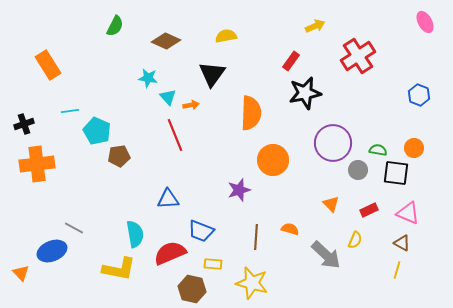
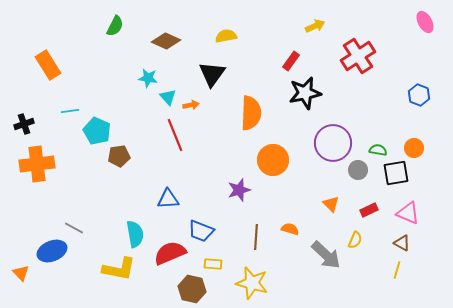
black square at (396, 173): rotated 16 degrees counterclockwise
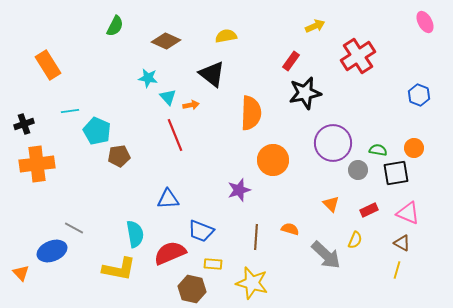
black triangle at (212, 74): rotated 28 degrees counterclockwise
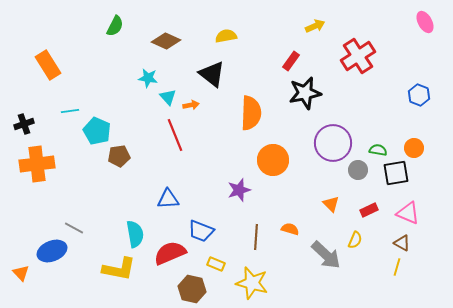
yellow rectangle at (213, 264): moved 3 px right; rotated 18 degrees clockwise
yellow line at (397, 270): moved 3 px up
